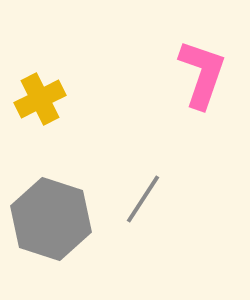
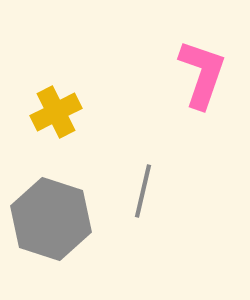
yellow cross: moved 16 px right, 13 px down
gray line: moved 8 px up; rotated 20 degrees counterclockwise
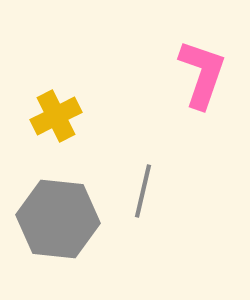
yellow cross: moved 4 px down
gray hexagon: moved 7 px right; rotated 12 degrees counterclockwise
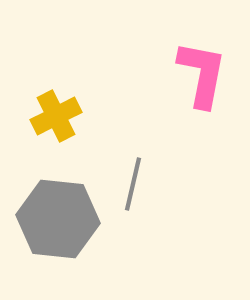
pink L-shape: rotated 8 degrees counterclockwise
gray line: moved 10 px left, 7 px up
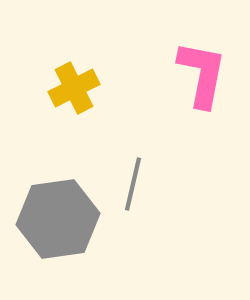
yellow cross: moved 18 px right, 28 px up
gray hexagon: rotated 14 degrees counterclockwise
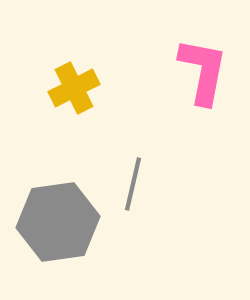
pink L-shape: moved 1 px right, 3 px up
gray hexagon: moved 3 px down
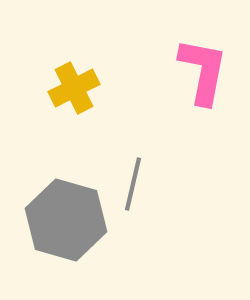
gray hexagon: moved 8 px right, 2 px up; rotated 24 degrees clockwise
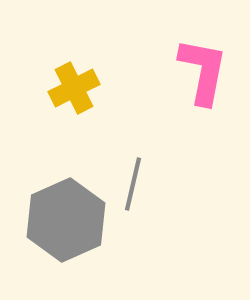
gray hexagon: rotated 20 degrees clockwise
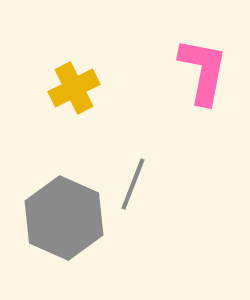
gray line: rotated 8 degrees clockwise
gray hexagon: moved 2 px left, 2 px up; rotated 12 degrees counterclockwise
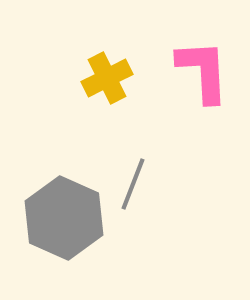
pink L-shape: rotated 14 degrees counterclockwise
yellow cross: moved 33 px right, 10 px up
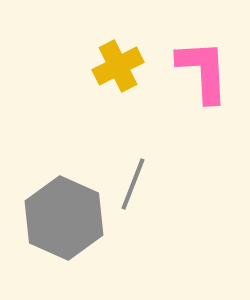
yellow cross: moved 11 px right, 12 px up
